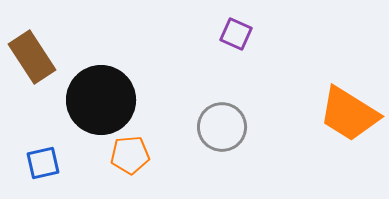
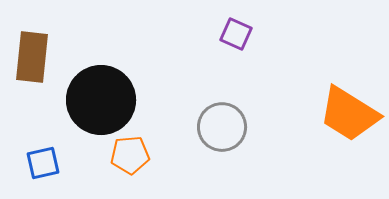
brown rectangle: rotated 39 degrees clockwise
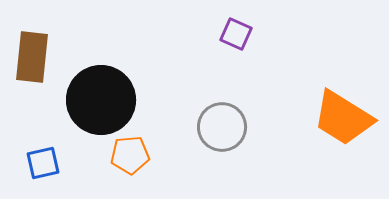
orange trapezoid: moved 6 px left, 4 px down
